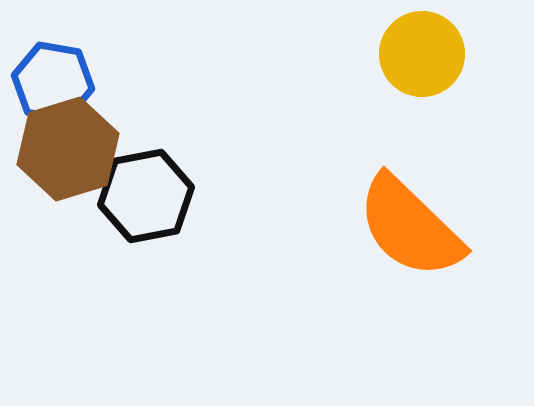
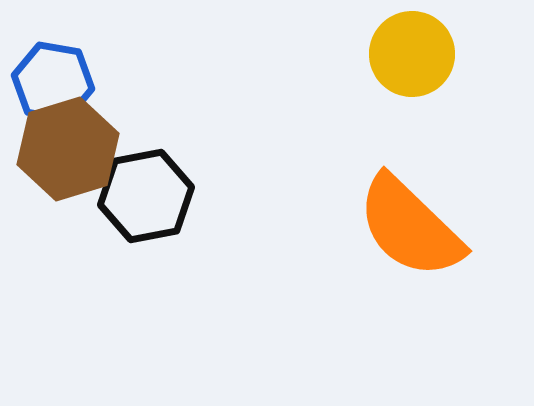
yellow circle: moved 10 px left
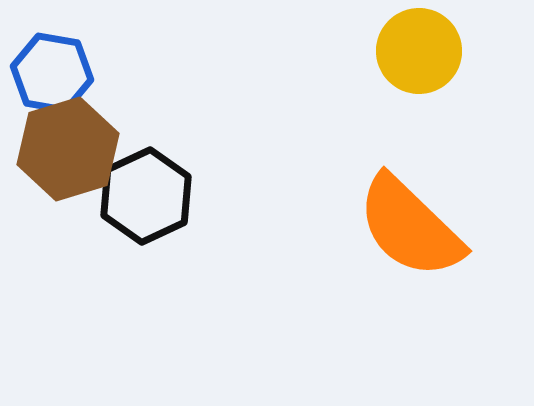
yellow circle: moved 7 px right, 3 px up
blue hexagon: moved 1 px left, 9 px up
black hexagon: rotated 14 degrees counterclockwise
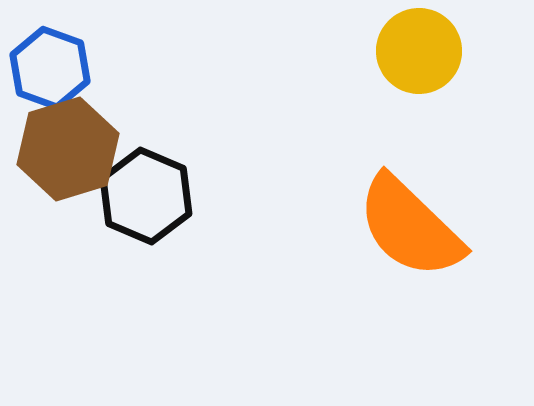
blue hexagon: moved 2 px left, 5 px up; rotated 10 degrees clockwise
black hexagon: rotated 12 degrees counterclockwise
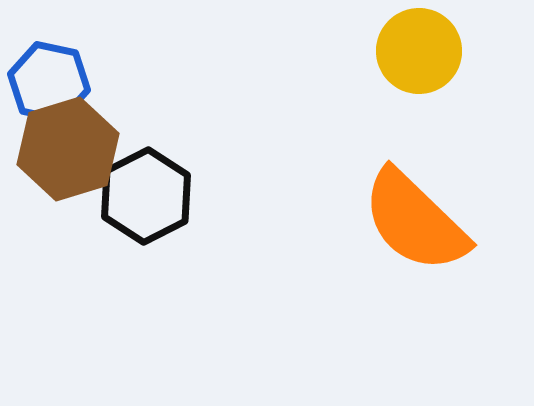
blue hexagon: moved 1 px left, 14 px down; rotated 8 degrees counterclockwise
black hexagon: rotated 10 degrees clockwise
orange semicircle: moved 5 px right, 6 px up
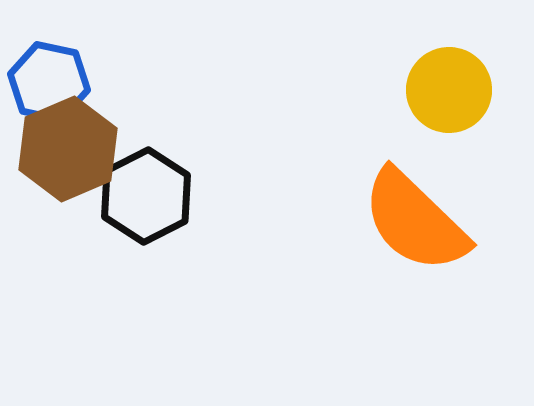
yellow circle: moved 30 px right, 39 px down
brown hexagon: rotated 6 degrees counterclockwise
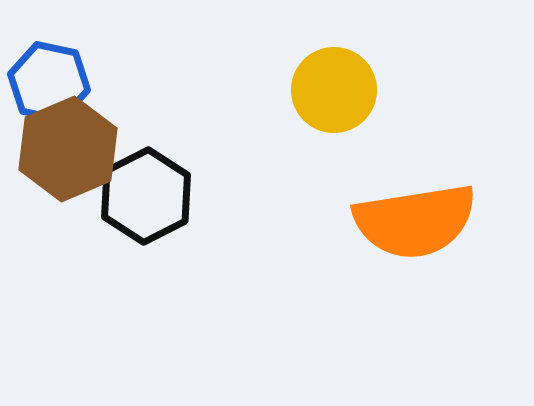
yellow circle: moved 115 px left
orange semicircle: rotated 53 degrees counterclockwise
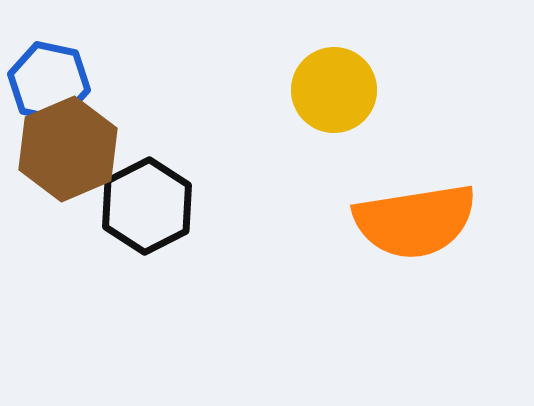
black hexagon: moved 1 px right, 10 px down
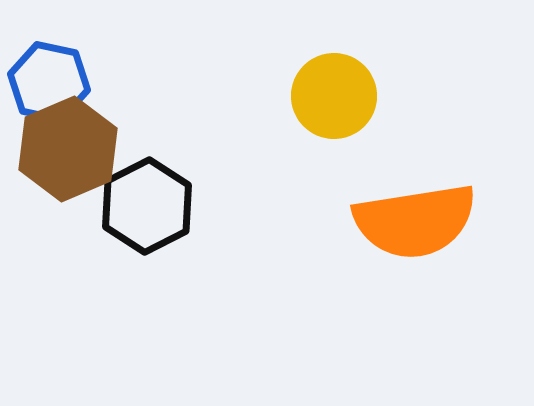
yellow circle: moved 6 px down
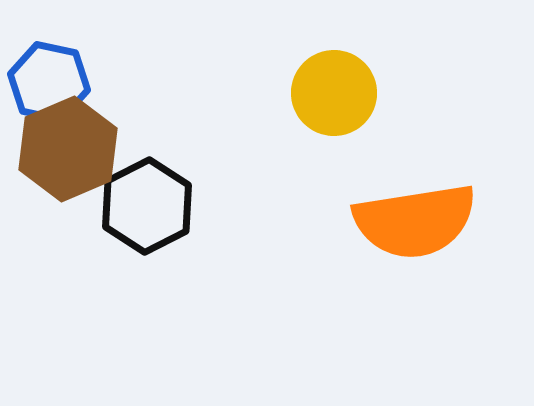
yellow circle: moved 3 px up
